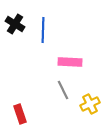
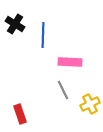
blue line: moved 5 px down
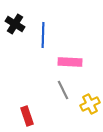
red rectangle: moved 7 px right, 2 px down
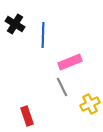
pink rectangle: rotated 25 degrees counterclockwise
gray line: moved 1 px left, 3 px up
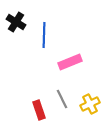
black cross: moved 1 px right, 2 px up
blue line: moved 1 px right
gray line: moved 12 px down
red rectangle: moved 12 px right, 6 px up
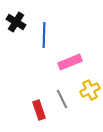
yellow cross: moved 14 px up
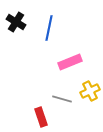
blue line: moved 5 px right, 7 px up; rotated 10 degrees clockwise
yellow cross: moved 1 px down
gray line: rotated 48 degrees counterclockwise
red rectangle: moved 2 px right, 7 px down
